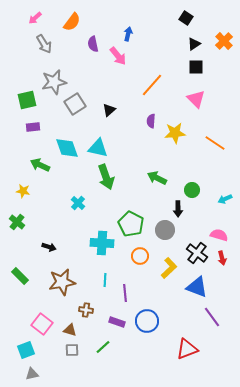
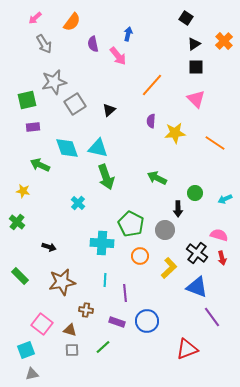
green circle at (192, 190): moved 3 px right, 3 px down
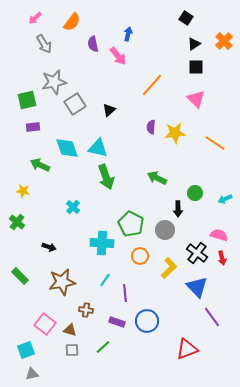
purple semicircle at (151, 121): moved 6 px down
cyan cross at (78, 203): moved 5 px left, 4 px down
cyan line at (105, 280): rotated 32 degrees clockwise
blue triangle at (197, 287): rotated 25 degrees clockwise
pink square at (42, 324): moved 3 px right
